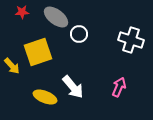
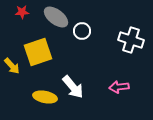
white circle: moved 3 px right, 3 px up
pink arrow: rotated 120 degrees counterclockwise
yellow ellipse: rotated 10 degrees counterclockwise
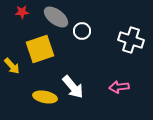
yellow square: moved 2 px right, 3 px up
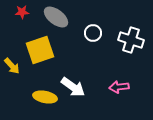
white circle: moved 11 px right, 2 px down
yellow square: moved 1 px down
white arrow: rotated 15 degrees counterclockwise
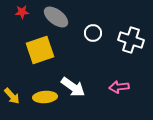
yellow arrow: moved 30 px down
yellow ellipse: rotated 15 degrees counterclockwise
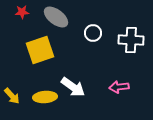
white cross: rotated 15 degrees counterclockwise
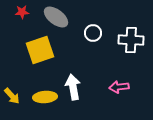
white arrow: rotated 135 degrees counterclockwise
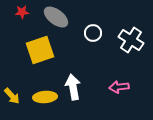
white cross: rotated 30 degrees clockwise
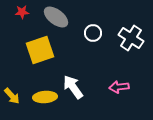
white cross: moved 2 px up
white arrow: rotated 25 degrees counterclockwise
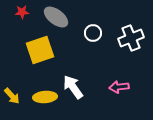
white cross: rotated 35 degrees clockwise
